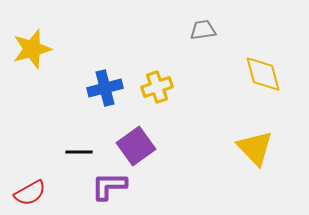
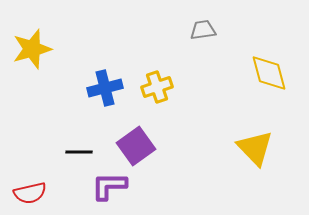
yellow diamond: moved 6 px right, 1 px up
red semicircle: rotated 16 degrees clockwise
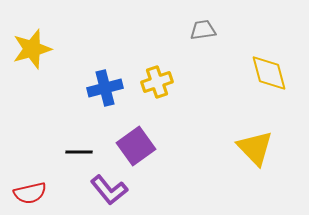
yellow cross: moved 5 px up
purple L-shape: moved 4 px down; rotated 129 degrees counterclockwise
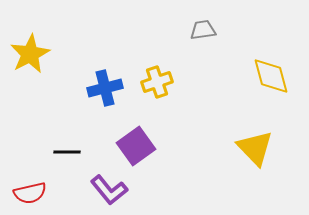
yellow star: moved 2 px left, 5 px down; rotated 12 degrees counterclockwise
yellow diamond: moved 2 px right, 3 px down
black line: moved 12 px left
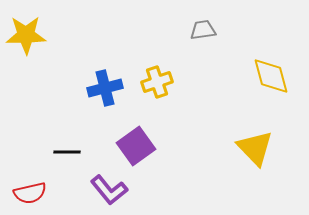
yellow star: moved 4 px left, 19 px up; rotated 27 degrees clockwise
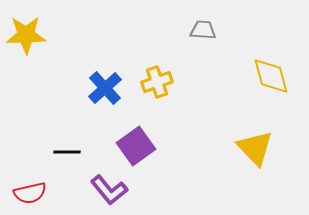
gray trapezoid: rotated 12 degrees clockwise
blue cross: rotated 28 degrees counterclockwise
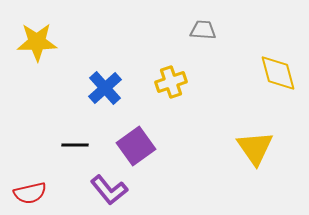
yellow star: moved 11 px right, 7 px down
yellow diamond: moved 7 px right, 3 px up
yellow cross: moved 14 px right
yellow triangle: rotated 9 degrees clockwise
black line: moved 8 px right, 7 px up
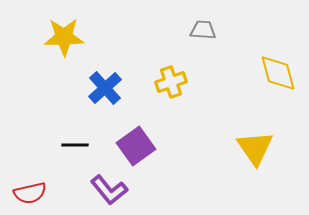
yellow star: moved 27 px right, 5 px up
